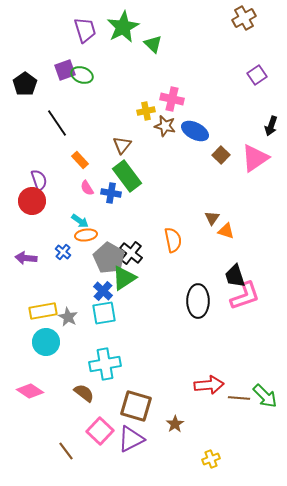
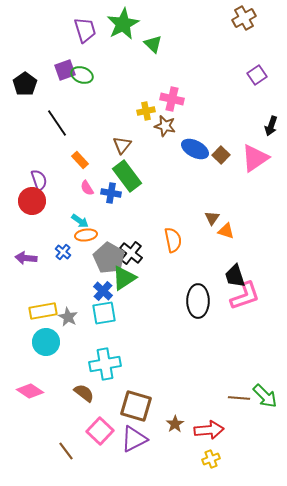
green star at (123, 27): moved 3 px up
blue ellipse at (195, 131): moved 18 px down
red arrow at (209, 385): moved 45 px down
purple triangle at (131, 439): moved 3 px right
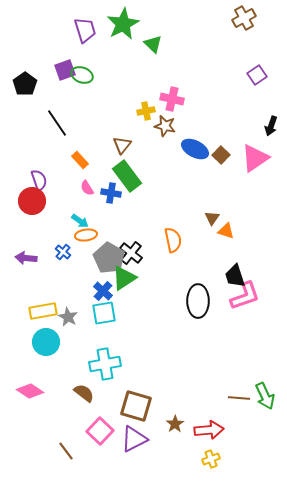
green arrow at (265, 396): rotated 20 degrees clockwise
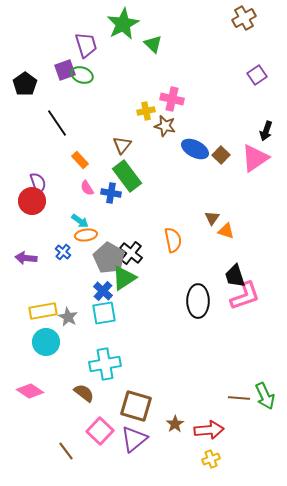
purple trapezoid at (85, 30): moved 1 px right, 15 px down
black arrow at (271, 126): moved 5 px left, 5 px down
purple semicircle at (39, 180): moved 1 px left, 3 px down
purple triangle at (134, 439): rotated 12 degrees counterclockwise
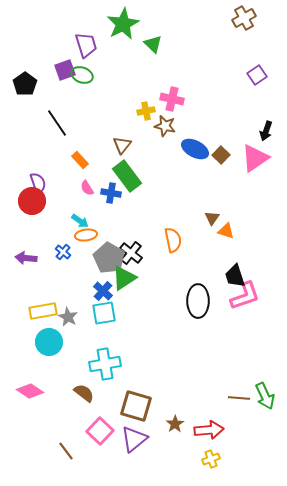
cyan circle at (46, 342): moved 3 px right
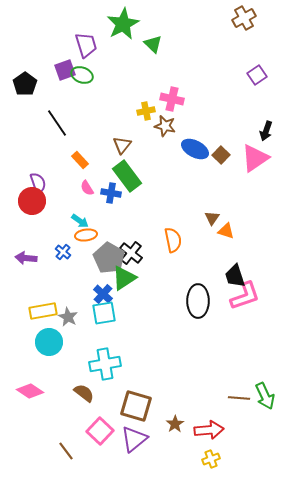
blue cross at (103, 291): moved 3 px down
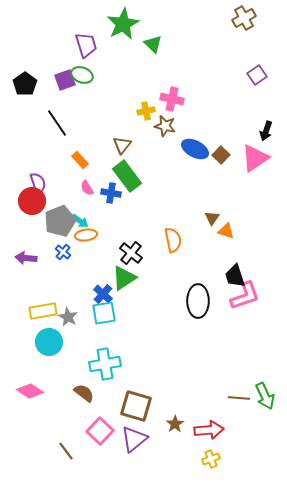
purple square at (65, 70): moved 10 px down
gray pentagon at (109, 258): moved 49 px left, 37 px up; rotated 20 degrees clockwise
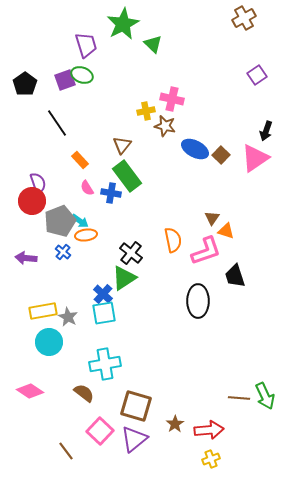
pink L-shape at (245, 296): moved 39 px left, 45 px up
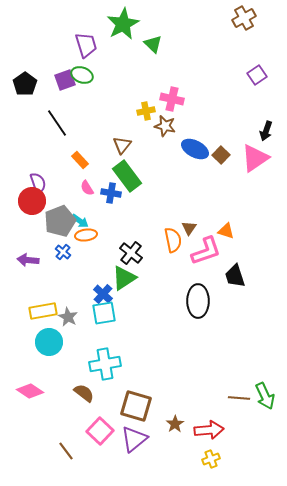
brown triangle at (212, 218): moved 23 px left, 10 px down
purple arrow at (26, 258): moved 2 px right, 2 px down
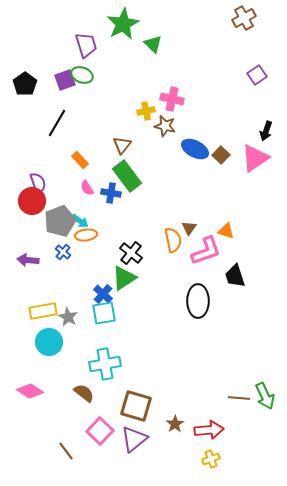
black line at (57, 123): rotated 64 degrees clockwise
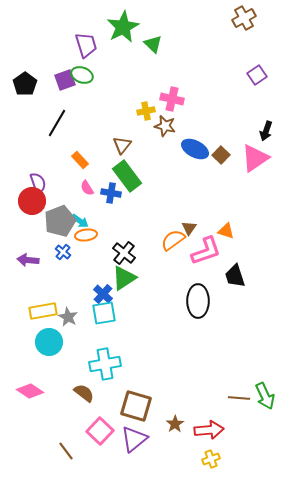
green star at (123, 24): moved 3 px down
orange semicircle at (173, 240): rotated 115 degrees counterclockwise
black cross at (131, 253): moved 7 px left
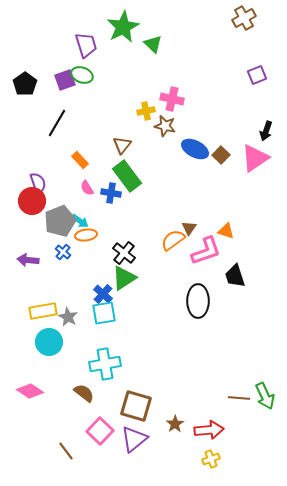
purple square at (257, 75): rotated 12 degrees clockwise
